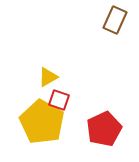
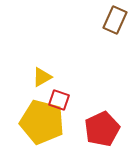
yellow triangle: moved 6 px left
yellow pentagon: rotated 15 degrees counterclockwise
red pentagon: moved 2 px left
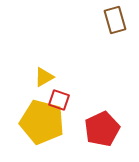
brown rectangle: rotated 40 degrees counterclockwise
yellow triangle: moved 2 px right
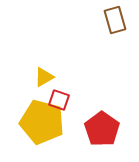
red pentagon: rotated 12 degrees counterclockwise
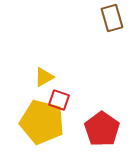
brown rectangle: moved 3 px left, 2 px up
